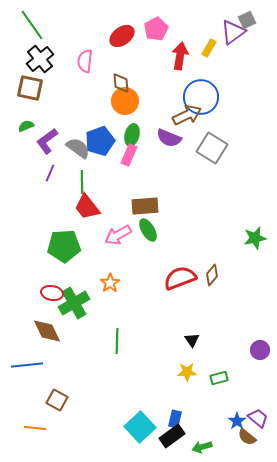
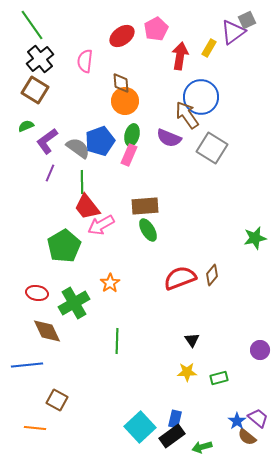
brown square at (30, 88): moved 5 px right, 2 px down; rotated 20 degrees clockwise
brown arrow at (187, 115): rotated 100 degrees counterclockwise
pink arrow at (118, 235): moved 17 px left, 10 px up
green pentagon at (64, 246): rotated 28 degrees counterclockwise
red ellipse at (52, 293): moved 15 px left
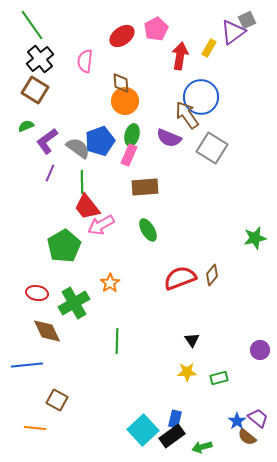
brown rectangle at (145, 206): moved 19 px up
cyan square at (140, 427): moved 3 px right, 3 px down
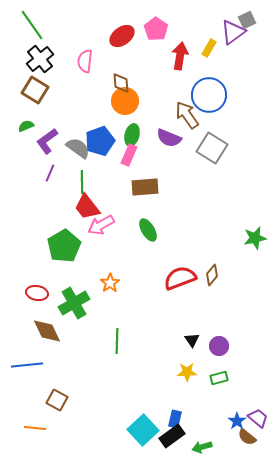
pink pentagon at (156, 29): rotated 10 degrees counterclockwise
blue circle at (201, 97): moved 8 px right, 2 px up
purple circle at (260, 350): moved 41 px left, 4 px up
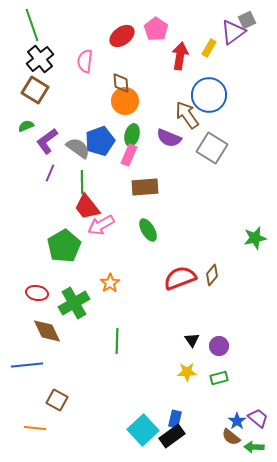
green line at (32, 25): rotated 16 degrees clockwise
brown semicircle at (247, 437): moved 16 px left
green arrow at (202, 447): moved 52 px right; rotated 18 degrees clockwise
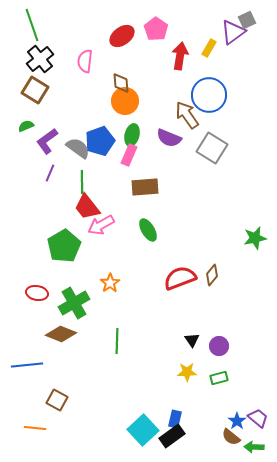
brown diamond at (47, 331): moved 14 px right, 3 px down; rotated 44 degrees counterclockwise
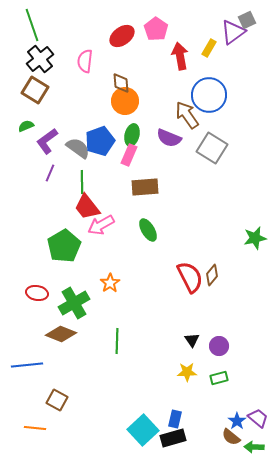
red arrow at (180, 56): rotated 20 degrees counterclockwise
red semicircle at (180, 278): moved 10 px right, 1 px up; rotated 84 degrees clockwise
black rectangle at (172, 436): moved 1 px right, 2 px down; rotated 20 degrees clockwise
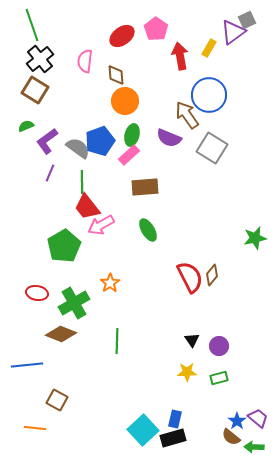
brown diamond at (121, 83): moved 5 px left, 8 px up
pink rectangle at (129, 155): rotated 25 degrees clockwise
